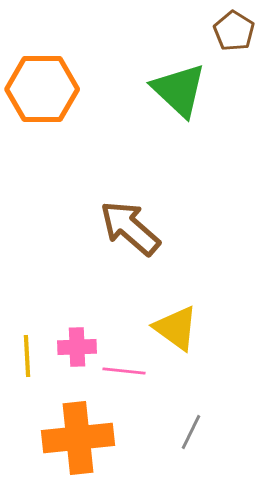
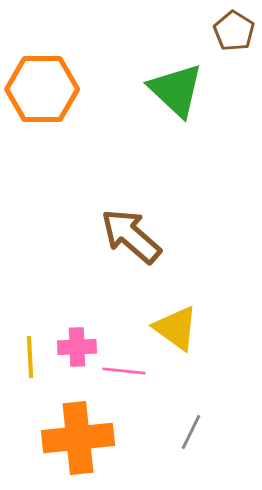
green triangle: moved 3 px left
brown arrow: moved 1 px right, 8 px down
yellow line: moved 3 px right, 1 px down
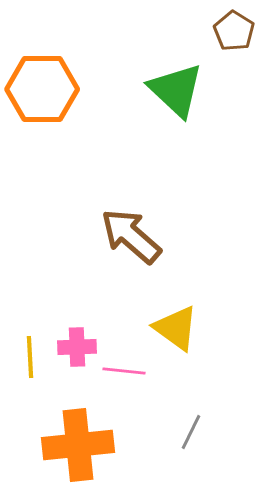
orange cross: moved 7 px down
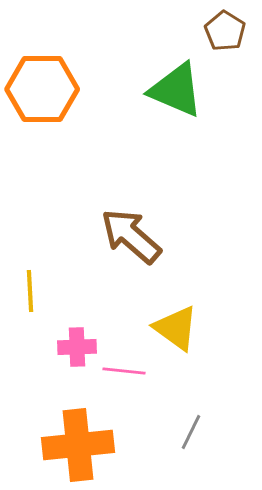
brown pentagon: moved 9 px left
green triangle: rotated 20 degrees counterclockwise
yellow line: moved 66 px up
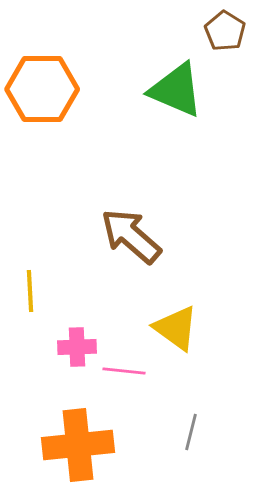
gray line: rotated 12 degrees counterclockwise
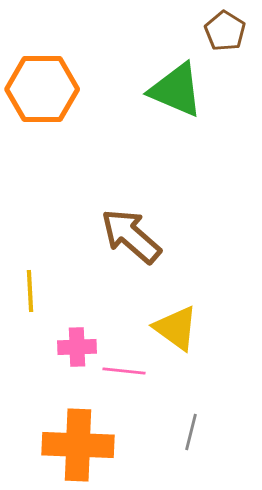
orange cross: rotated 8 degrees clockwise
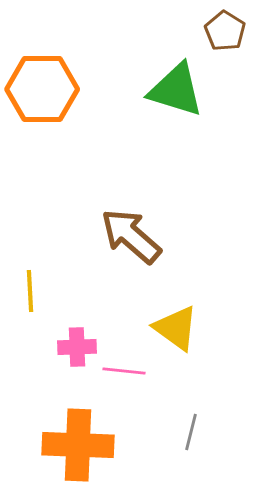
green triangle: rotated 6 degrees counterclockwise
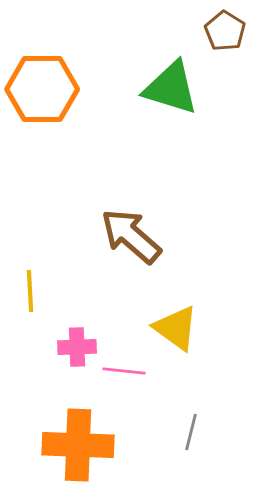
green triangle: moved 5 px left, 2 px up
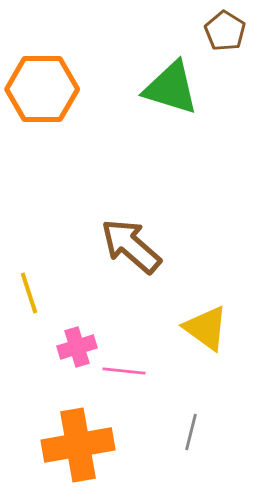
brown arrow: moved 10 px down
yellow line: moved 1 px left, 2 px down; rotated 15 degrees counterclockwise
yellow triangle: moved 30 px right
pink cross: rotated 15 degrees counterclockwise
orange cross: rotated 12 degrees counterclockwise
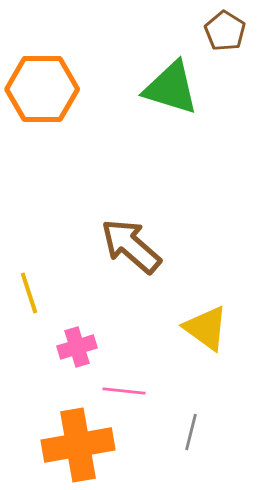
pink line: moved 20 px down
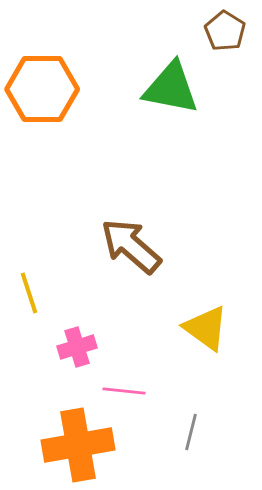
green triangle: rotated 6 degrees counterclockwise
